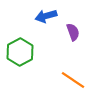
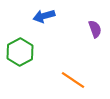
blue arrow: moved 2 px left
purple semicircle: moved 22 px right, 3 px up
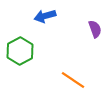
blue arrow: moved 1 px right
green hexagon: moved 1 px up
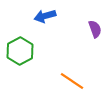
orange line: moved 1 px left, 1 px down
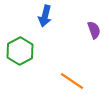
blue arrow: rotated 60 degrees counterclockwise
purple semicircle: moved 1 px left, 1 px down
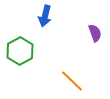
purple semicircle: moved 1 px right, 3 px down
orange line: rotated 10 degrees clockwise
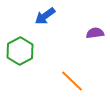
blue arrow: rotated 40 degrees clockwise
purple semicircle: rotated 78 degrees counterclockwise
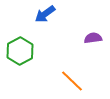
blue arrow: moved 2 px up
purple semicircle: moved 2 px left, 5 px down
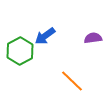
blue arrow: moved 22 px down
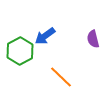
purple semicircle: moved 1 px down; rotated 96 degrees counterclockwise
orange line: moved 11 px left, 4 px up
